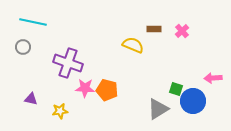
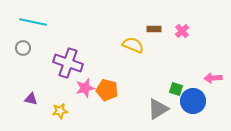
gray circle: moved 1 px down
pink star: rotated 18 degrees counterclockwise
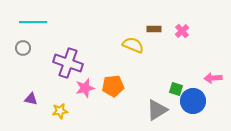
cyan line: rotated 12 degrees counterclockwise
orange pentagon: moved 6 px right, 4 px up; rotated 20 degrees counterclockwise
gray triangle: moved 1 px left, 1 px down
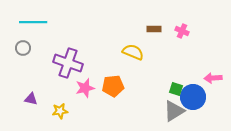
pink cross: rotated 24 degrees counterclockwise
yellow semicircle: moved 7 px down
blue circle: moved 4 px up
gray triangle: moved 17 px right, 1 px down
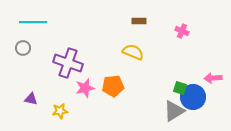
brown rectangle: moved 15 px left, 8 px up
green square: moved 4 px right, 1 px up
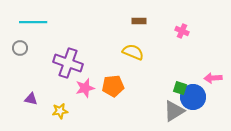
gray circle: moved 3 px left
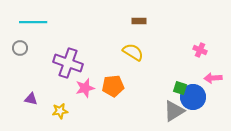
pink cross: moved 18 px right, 19 px down
yellow semicircle: rotated 10 degrees clockwise
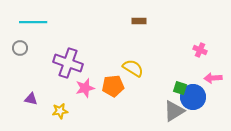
yellow semicircle: moved 16 px down
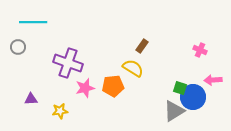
brown rectangle: moved 3 px right, 25 px down; rotated 56 degrees counterclockwise
gray circle: moved 2 px left, 1 px up
pink arrow: moved 2 px down
purple triangle: rotated 16 degrees counterclockwise
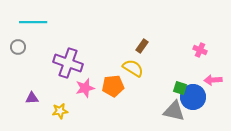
purple triangle: moved 1 px right, 1 px up
gray triangle: rotated 45 degrees clockwise
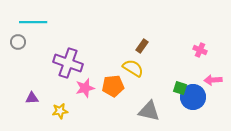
gray circle: moved 5 px up
gray triangle: moved 25 px left
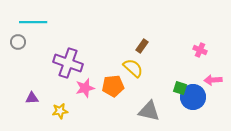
yellow semicircle: rotated 10 degrees clockwise
